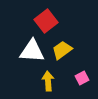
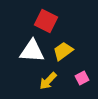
red square: rotated 25 degrees counterclockwise
yellow trapezoid: moved 1 px right, 1 px down
yellow arrow: rotated 132 degrees counterclockwise
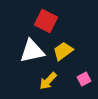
white triangle: rotated 16 degrees counterclockwise
pink square: moved 2 px right, 1 px down
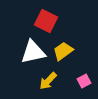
white triangle: moved 1 px right, 1 px down
pink square: moved 2 px down
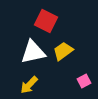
yellow arrow: moved 19 px left, 4 px down
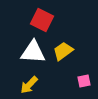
red square: moved 4 px left, 1 px up
white triangle: rotated 16 degrees clockwise
pink square: rotated 16 degrees clockwise
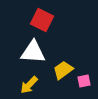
yellow trapezoid: moved 19 px down
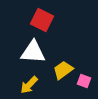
pink square: rotated 32 degrees clockwise
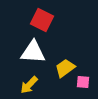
yellow trapezoid: moved 2 px right, 2 px up
pink square: moved 1 px left, 1 px down; rotated 16 degrees counterclockwise
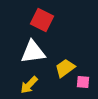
white triangle: rotated 12 degrees counterclockwise
